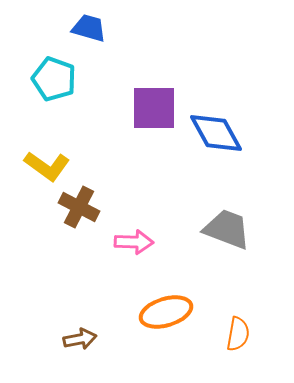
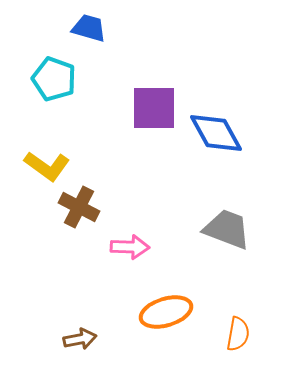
pink arrow: moved 4 px left, 5 px down
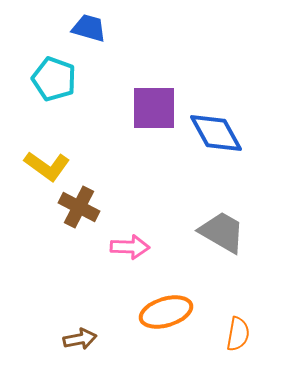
gray trapezoid: moved 5 px left, 3 px down; rotated 9 degrees clockwise
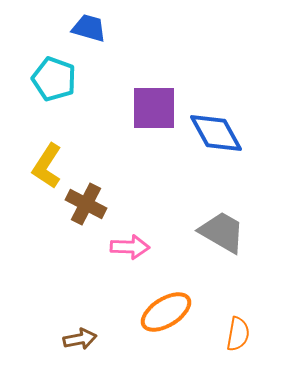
yellow L-shape: rotated 87 degrees clockwise
brown cross: moved 7 px right, 3 px up
orange ellipse: rotated 15 degrees counterclockwise
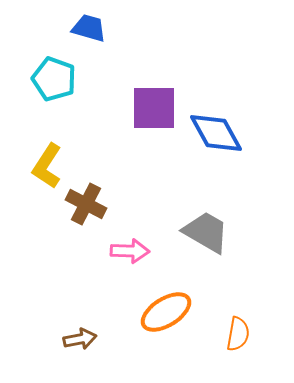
gray trapezoid: moved 16 px left
pink arrow: moved 4 px down
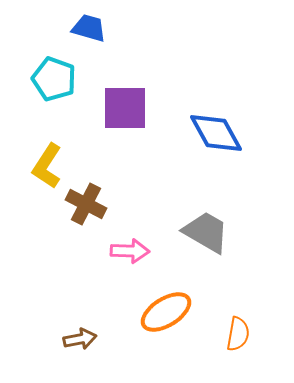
purple square: moved 29 px left
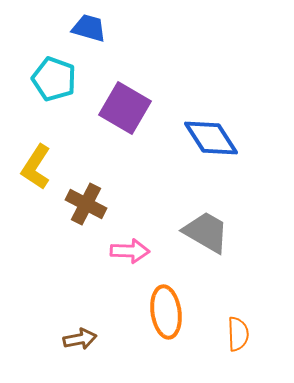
purple square: rotated 30 degrees clockwise
blue diamond: moved 5 px left, 5 px down; rotated 4 degrees counterclockwise
yellow L-shape: moved 11 px left, 1 px down
orange ellipse: rotated 66 degrees counterclockwise
orange semicircle: rotated 12 degrees counterclockwise
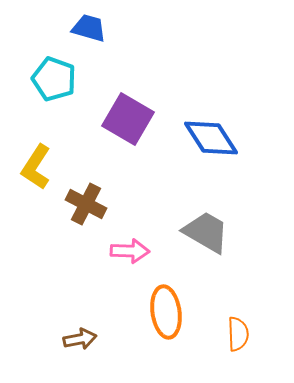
purple square: moved 3 px right, 11 px down
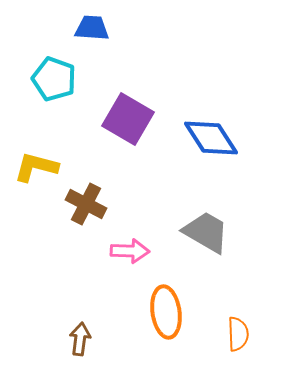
blue trapezoid: moved 3 px right; rotated 12 degrees counterclockwise
yellow L-shape: rotated 72 degrees clockwise
brown arrow: rotated 72 degrees counterclockwise
